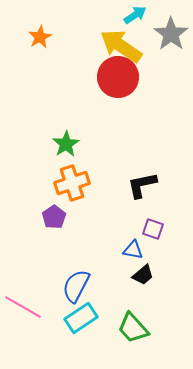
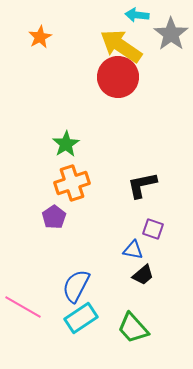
cyan arrow: moved 2 px right; rotated 140 degrees counterclockwise
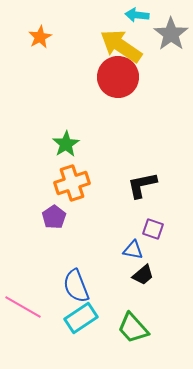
blue semicircle: rotated 48 degrees counterclockwise
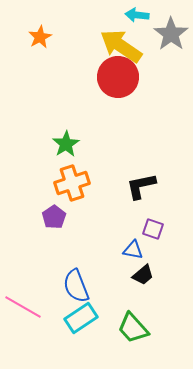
black L-shape: moved 1 px left, 1 px down
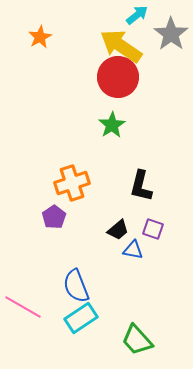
cyan arrow: rotated 135 degrees clockwise
green star: moved 46 px right, 19 px up
black L-shape: rotated 64 degrees counterclockwise
black trapezoid: moved 25 px left, 45 px up
green trapezoid: moved 4 px right, 12 px down
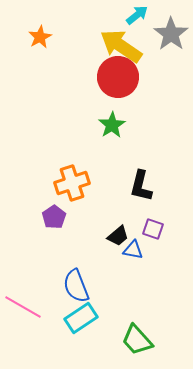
black trapezoid: moved 6 px down
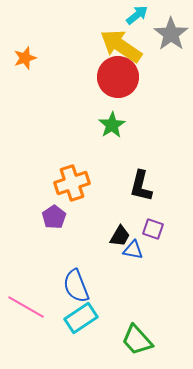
orange star: moved 15 px left, 21 px down; rotated 10 degrees clockwise
black trapezoid: moved 2 px right; rotated 20 degrees counterclockwise
pink line: moved 3 px right
